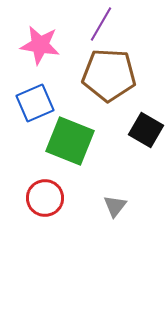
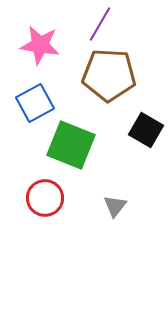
purple line: moved 1 px left
blue square: rotated 6 degrees counterclockwise
green square: moved 1 px right, 4 px down
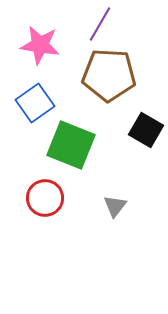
blue square: rotated 6 degrees counterclockwise
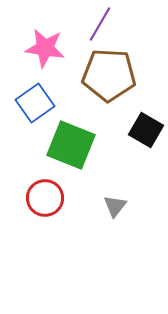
pink star: moved 5 px right, 3 px down
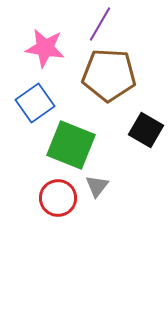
red circle: moved 13 px right
gray triangle: moved 18 px left, 20 px up
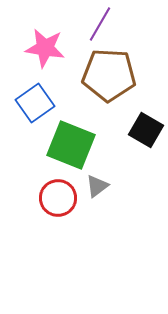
gray triangle: rotated 15 degrees clockwise
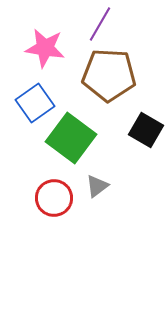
green square: moved 7 px up; rotated 15 degrees clockwise
red circle: moved 4 px left
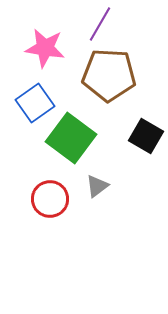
black square: moved 6 px down
red circle: moved 4 px left, 1 px down
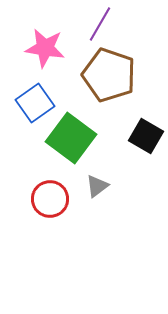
brown pentagon: rotated 16 degrees clockwise
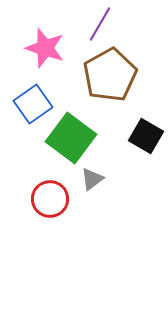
pink star: rotated 9 degrees clockwise
brown pentagon: moved 1 px right; rotated 24 degrees clockwise
blue square: moved 2 px left, 1 px down
gray triangle: moved 5 px left, 7 px up
